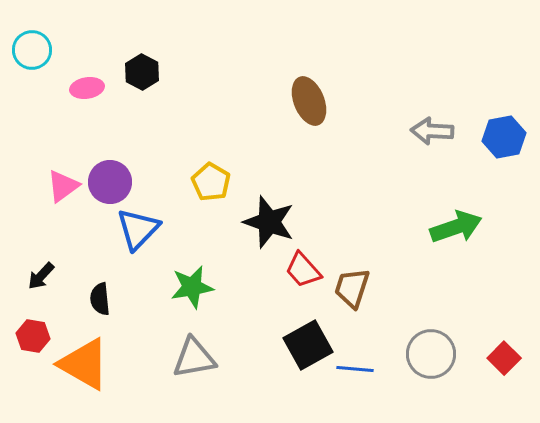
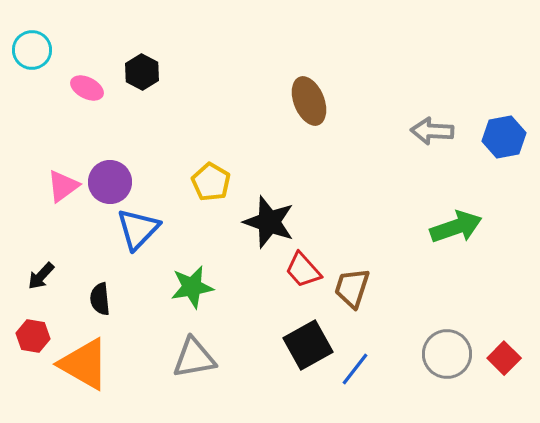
pink ellipse: rotated 36 degrees clockwise
gray circle: moved 16 px right
blue line: rotated 57 degrees counterclockwise
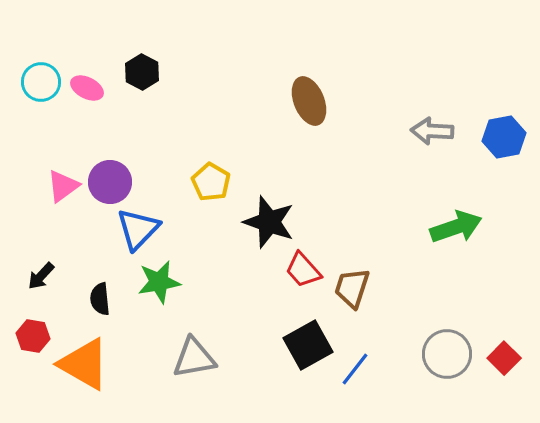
cyan circle: moved 9 px right, 32 px down
green star: moved 33 px left, 5 px up
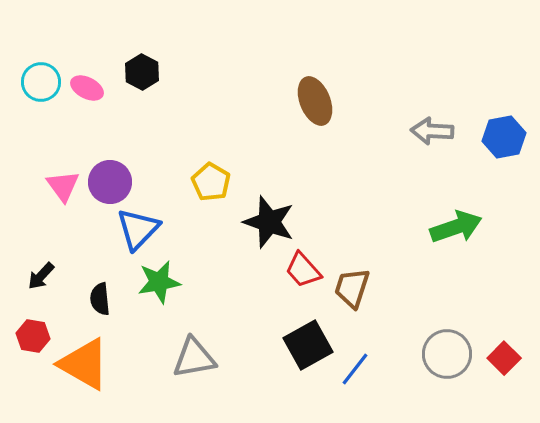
brown ellipse: moved 6 px right
pink triangle: rotated 30 degrees counterclockwise
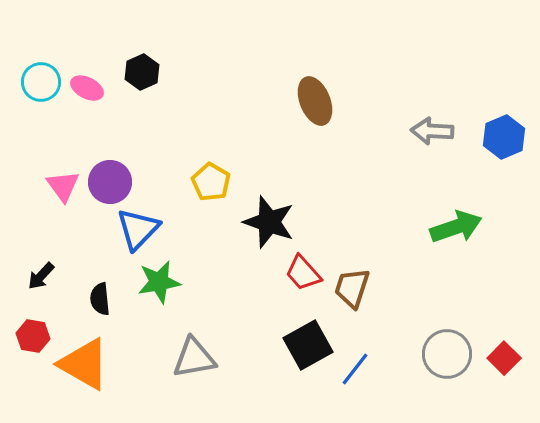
black hexagon: rotated 8 degrees clockwise
blue hexagon: rotated 12 degrees counterclockwise
red trapezoid: moved 3 px down
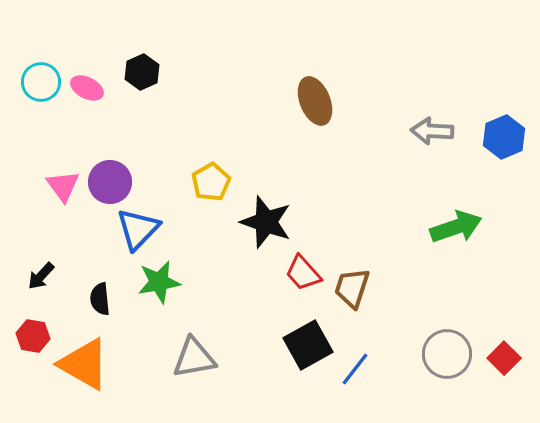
yellow pentagon: rotated 12 degrees clockwise
black star: moved 3 px left
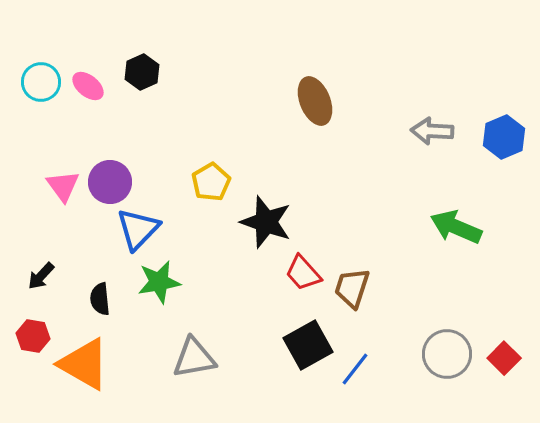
pink ellipse: moved 1 px right, 2 px up; rotated 12 degrees clockwise
green arrow: rotated 138 degrees counterclockwise
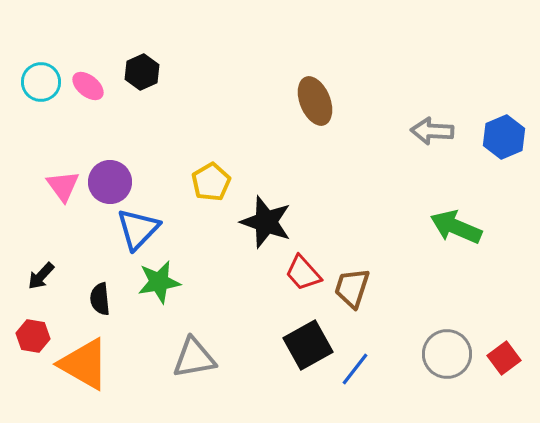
red square: rotated 8 degrees clockwise
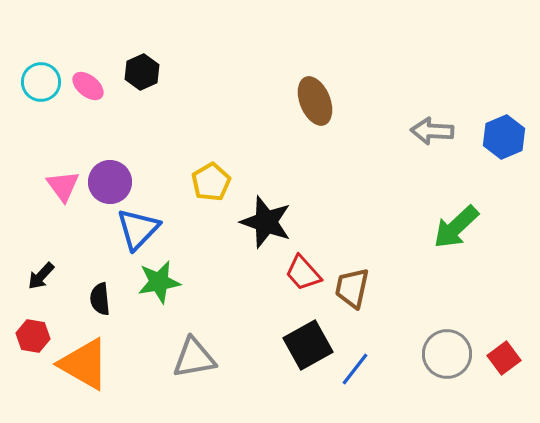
green arrow: rotated 66 degrees counterclockwise
brown trapezoid: rotated 6 degrees counterclockwise
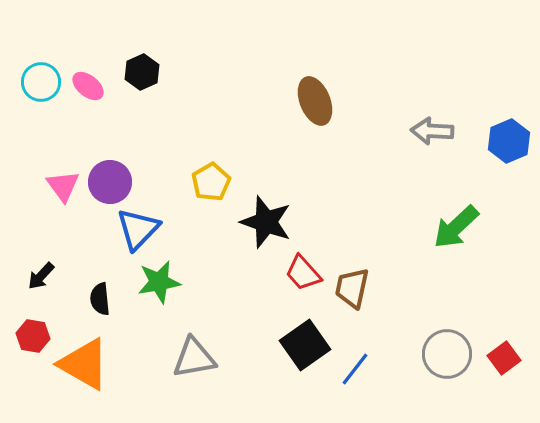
blue hexagon: moved 5 px right, 4 px down
black square: moved 3 px left; rotated 6 degrees counterclockwise
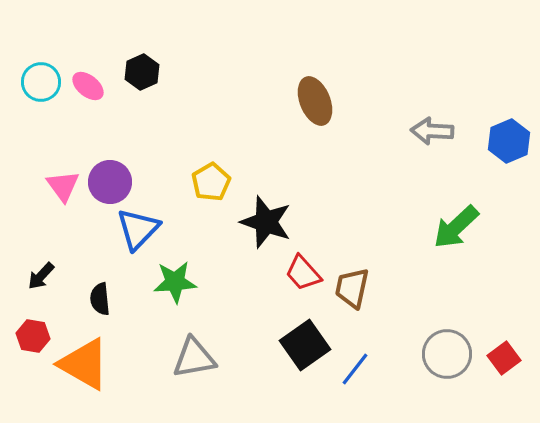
green star: moved 16 px right; rotated 6 degrees clockwise
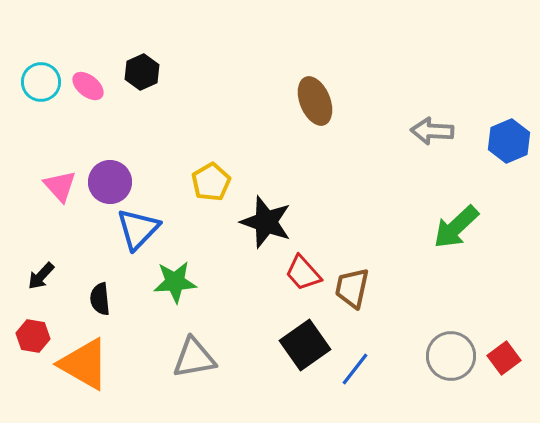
pink triangle: moved 3 px left; rotated 6 degrees counterclockwise
gray circle: moved 4 px right, 2 px down
